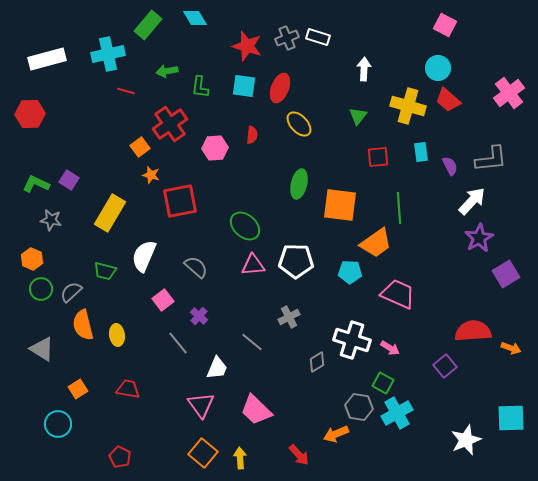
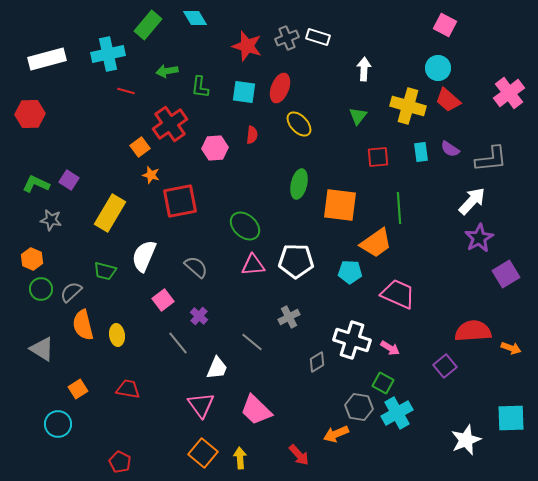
cyan square at (244, 86): moved 6 px down
purple semicircle at (450, 166): moved 17 px up; rotated 150 degrees clockwise
red pentagon at (120, 457): moved 5 px down
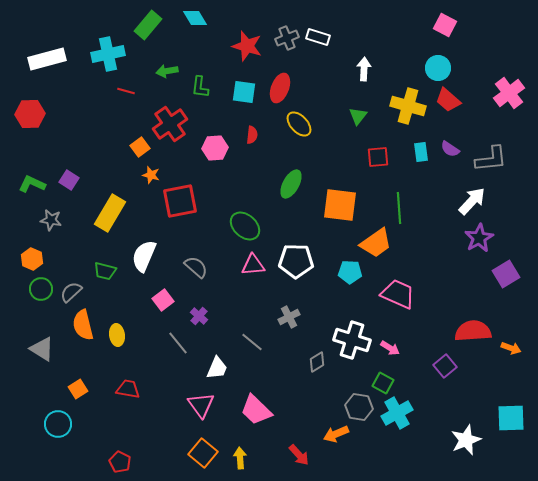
green L-shape at (36, 184): moved 4 px left
green ellipse at (299, 184): moved 8 px left; rotated 16 degrees clockwise
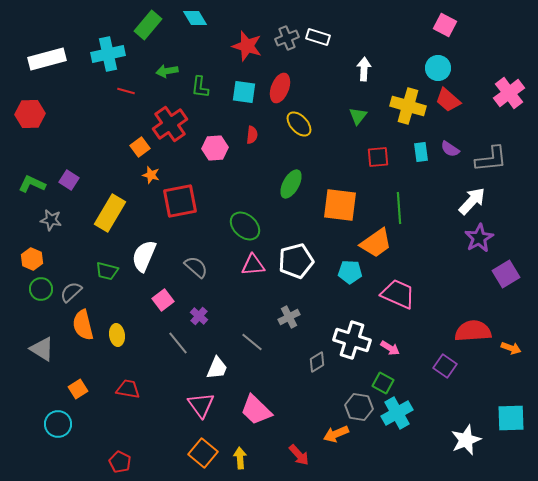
white pentagon at (296, 261): rotated 16 degrees counterclockwise
green trapezoid at (105, 271): moved 2 px right
purple square at (445, 366): rotated 15 degrees counterclockwise
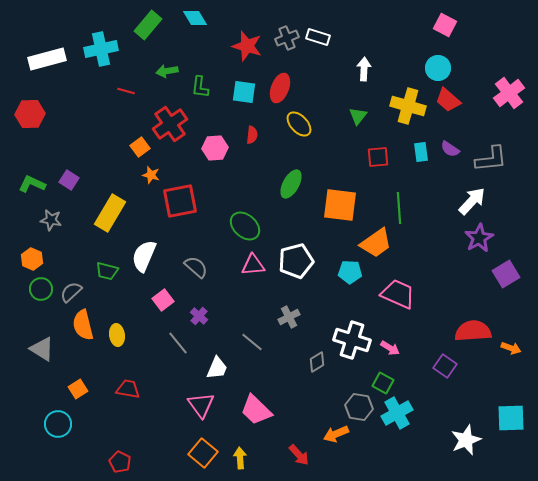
cyan cross at (108, 54): moved 7 px left, 5 px up
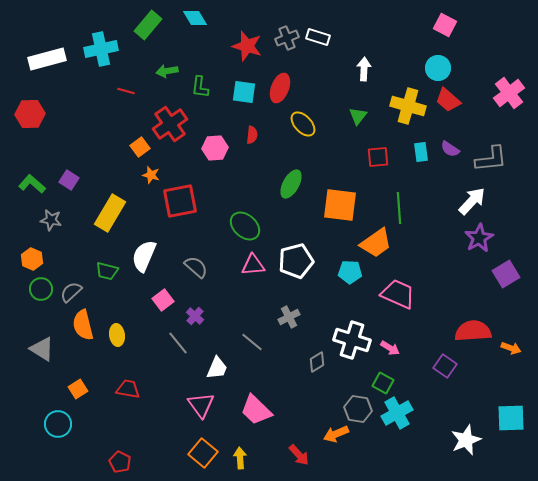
yellow ellipse at (299, 124): moved 4 px right
green L-shape at (32, 184): rotated 16 degrees clockwise
purple cross at (199, 316): moved 4 px left
gray hexagon at (359, 407): moved 1 px left, 2 px down
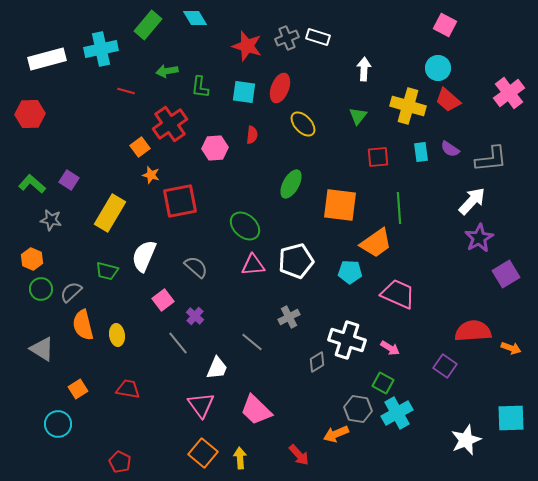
white cross at (352, 340): moved 5 px left
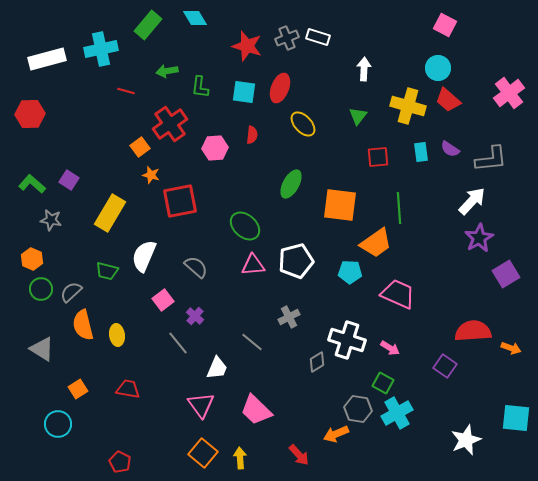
cyan square at (511, 418): moved 5 px right; rotated 8 degrees clockwise
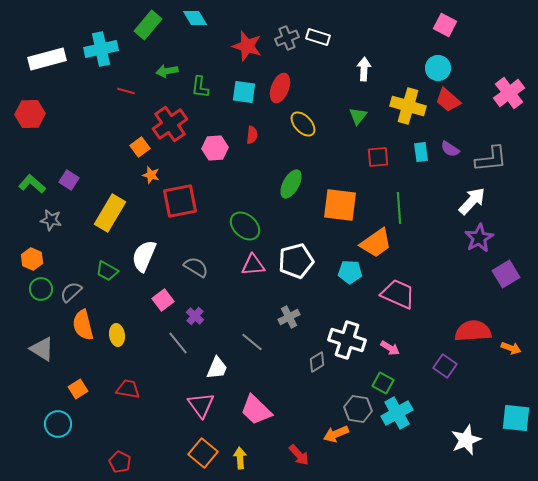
gray semicircle at (196, 267): rotated 10 degrees counterclockwise
green trapezoid at (107, 271): rotated 15 degrees clockwise
